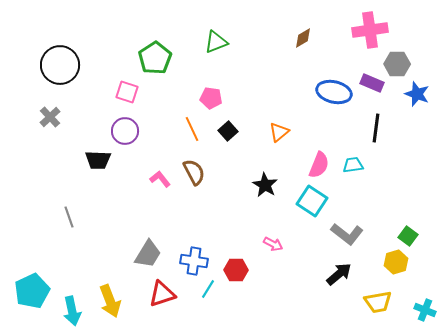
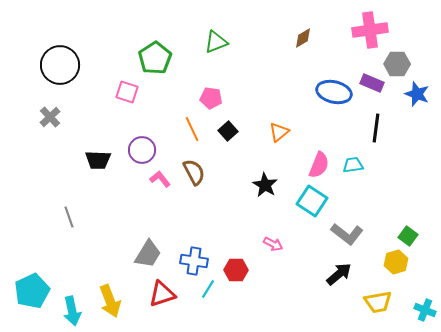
purple circle: moved 17 px right, 19 px down
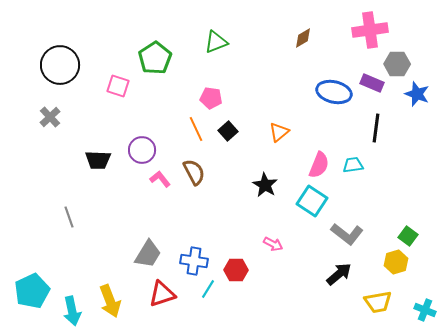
pink square: moved 9 px left, 6 px up
orange line: moved 4 px right
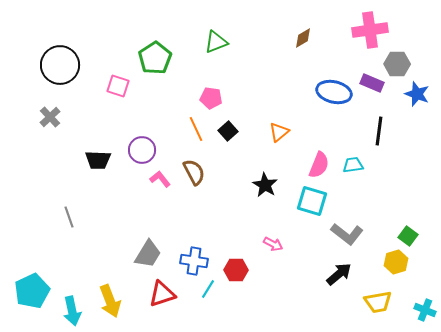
black line: moved 3 px right, 3 px down
cyan square: rotated 16 degrees counterclockwise
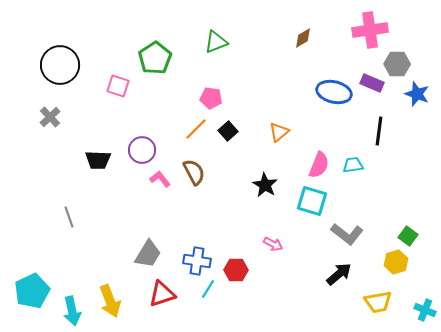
orange line: rotated 70 degrees clockwise
blue cross: moved 3 px right
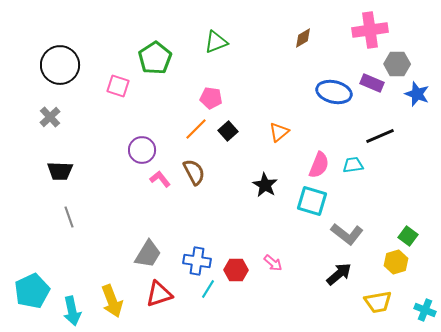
black line: moved 1 px right, 5 px down; rotated 60 degrees clockwise
black trapezoid: moved 38 px left, 11 px down
pink arrow: moved 19 px down; rotated 12 degrees clockwise
red triangle: moved 3 px left
yellow arrow: moved 2 px right
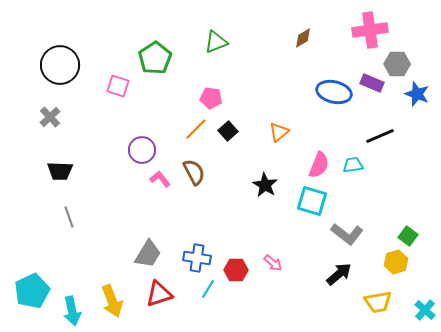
blue cross: moved 3 px up
cyan cross: rotated 20 degrees clockwise
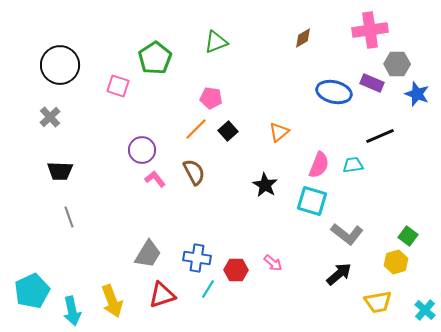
pink L-shape: moved 5 px left
red triangle: moved 3 px right, 1 px down
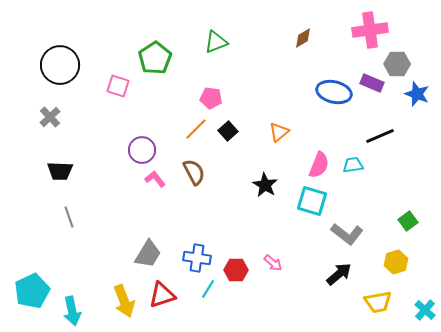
green square: moved 15 px up; rotated 18 degrees clockwise
yellow arrow: moved 12 px right
